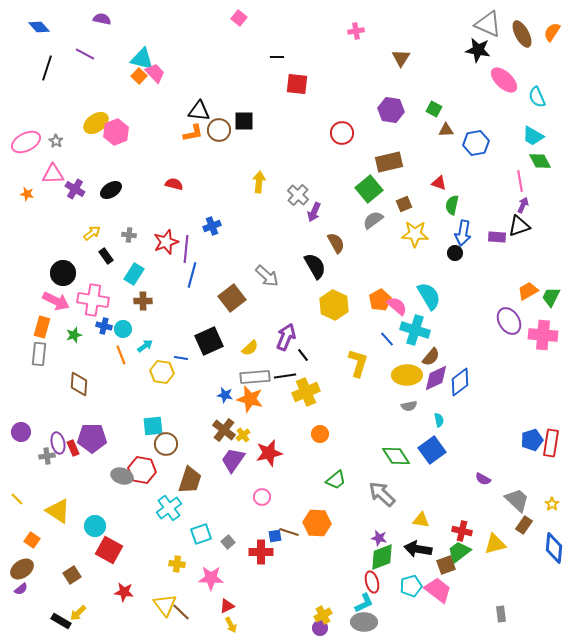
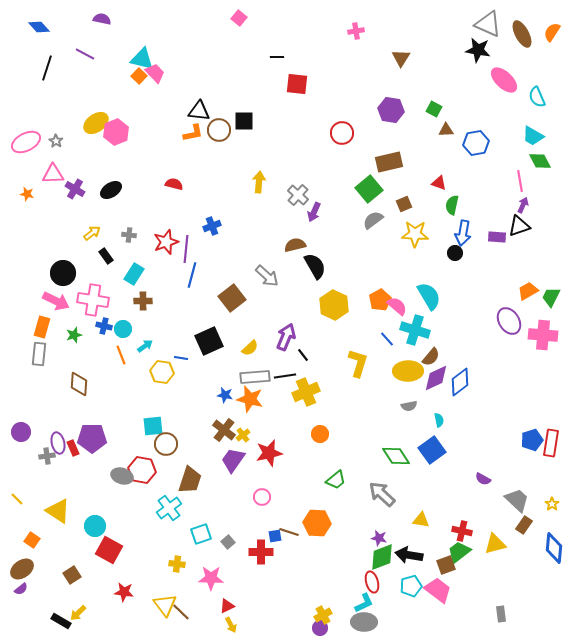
brown semicircle at (336, 243): moved 41 px left, 2 px down; rotated 75 degrees counterclockwise
yellow ellipse at (407, 375): moved 1 px right, 4 px up
black arrow at (418, 549): moved 9 px left, 6 px down
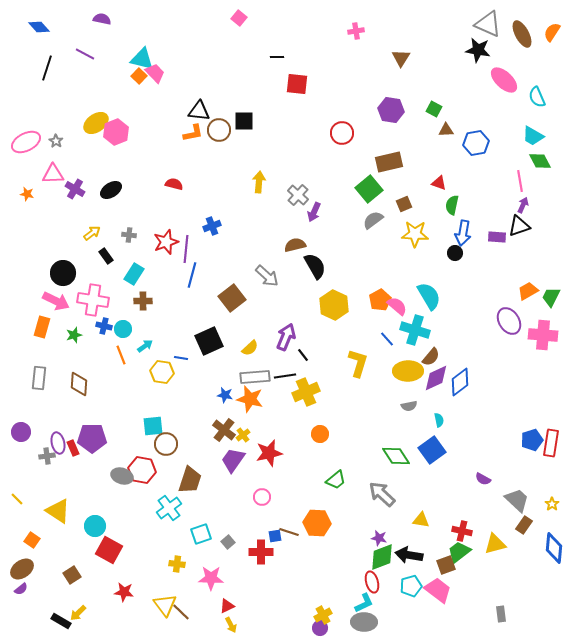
gray rectangle at (39, 354): moved 24 px down
